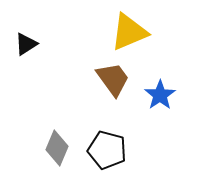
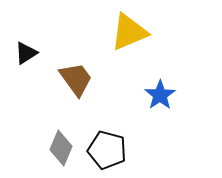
black triangle: moved 9 px down
brown trapezoid: moved 37 px left
gray diamond: moved 4 px right
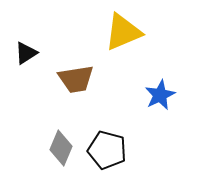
yellow triangle: moved 6 px left
brown trapezoid: rotated 117 degrees clockwise
blue star: rotated 8 degrees clockwise
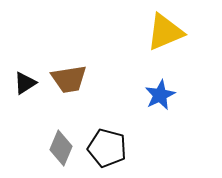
yellow triangle: moved 42 px right
black triangle: moved 1 px left, 30 px down
brown trapezoid: moved 7 px left
black pentagon: moved 2 px up
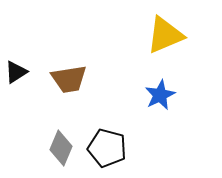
yellow triangle: moved 3 px down
black triangle: moved 9 px left, 11 px up
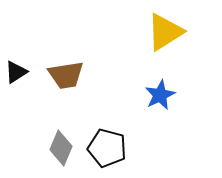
yellow triangle: moved 3 px up; rotated 9 degrees counterclockwise
brown trapezoid: moved 3 px left, 4 px up
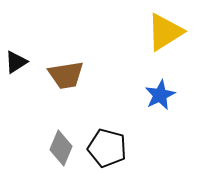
black triangle: moved 10 px up
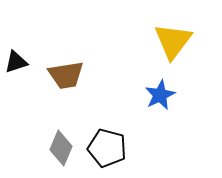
yellow triangle: moved 8 px right, 9 px down; rotated 21 degrees counterclockwise
black triangle: rotated 15 degrees clockwise
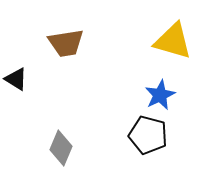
yellow triangle: rotated 51 degrees counterclockwise
black triangle: moved 17 px down; rotated 50 degrees clockwise
brown trapezoid: moved 32 px up
black pentagon: moved 41 px right, 13 px up
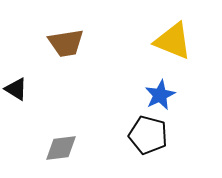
yellow triangle: rotated 6 degrees clockwise
black triangle: moved 10 px down
gray diamond: rotated 60 degrees clockwise
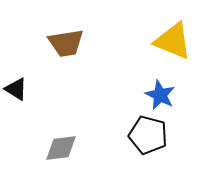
blue star: rotated 20 degrees counterclockwise
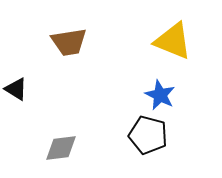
brown trapezoid: moved 3 px right, 1 px up
